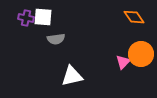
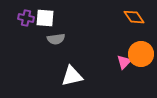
white square: moved 2 px right, 1 px down
pink triangle: moved 1 px right
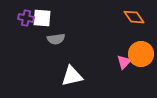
white square: moved 3 px left
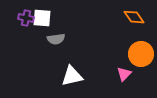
pink triangle: moved 12 px down
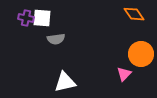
orange diamond: moved 3 px up
white triangle: moved 7 px left, 6 px down
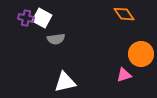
orange diamond: moved 10 px left
white square: rotated 24 degrees clockwise
pink triangle: moved 1 px down; rotated 28 degrees clockwise
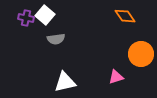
orange diamond: moved 1 px right, 2 px down
white square: moved 3 px right, 3 px up; rotated 12 degrees clockwise
pink triangle: moved 8 px left, 2 px down
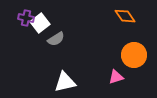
white square: moved 5 px left, 8 px down; rotated 12 degrees clockwise
gray semicircle: rotated 24 degrees counterclockwise
orange circle: moved 7 px left, 1 px down
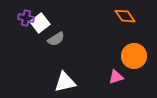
orange circle: moved 1 px down
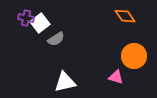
pink triangle: rotated 35 degrees clockwise
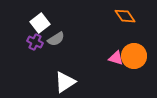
purple cross: moved 9 px right, 24 px down; rotated 14 degrees clockwise
pink triangle: moved 19 px up
white triangle: rotated 20 degrees counterclockwise
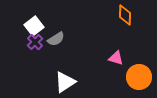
orange diamond: moved 1 px up; rotated 35 degrees clockwise
white square: moved 6 px left, 3 px down
purple cross: rotated 21 degrees clockwise
orange circle: moved 5 px right, 21 px down
